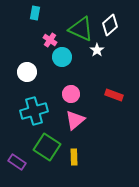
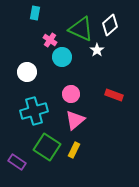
yellow rectangle: moved 7 px up; rotated 28 degrees clockwise
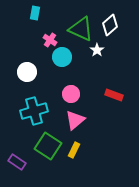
green square: moved 1 px right, 1 px up
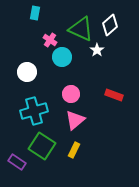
green square: moved 6 px left
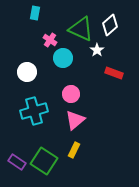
cyan circle: moved 1 px right, 1 px down
red rectangle: moved 22 px up
green square: moved 2 px right, 15 px down
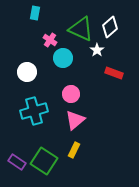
white diamond: moved 2 px down
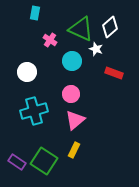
white star: moved 1 px left, 1 px up; rotated 16 degrees counterclockwise
cyan circle: moved 9 px right, 3 px down
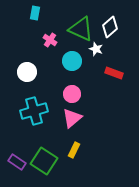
pink circle: moved 1 px right
pink triangle: moved 3 px left, 2 px up
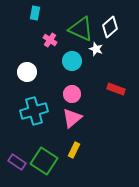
red rectangle: moved 2 px right, 16 px down
